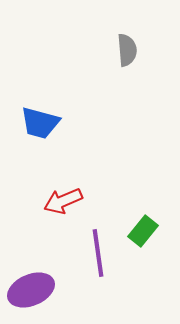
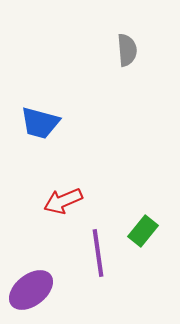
purple ellipse: rotated 15 degrees counterclockwise
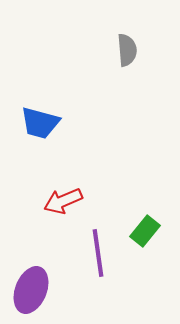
green rectangle: moved 2 px right
purple ellipse: rotated 30 degrees counterclockwise
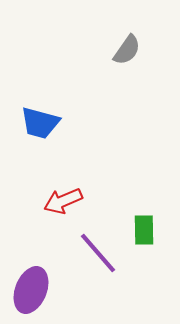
gray semicircle: rotated 40 degrees clockwise
green rectangle: moved 1 px left, 1 px up; rotated 40 degrees counterclockwise
purple line: rotated 33 degrees counterclockwise
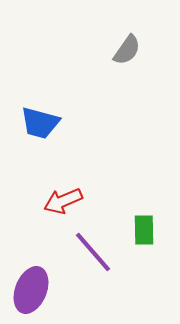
purple line: moved 5 px left, 1 px up
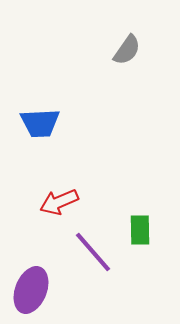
blue trapezoid: rotated 18 degrees counterclockwise
red arrow: moved 4 px left, 1 px down
green rectangle: moved 4 px left
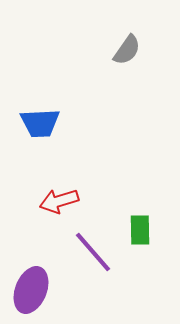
red arrow: moved 1 px up; rotated 6 degrees clockwise
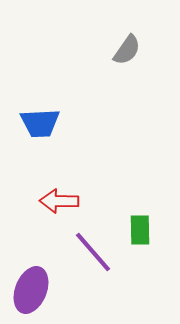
red arrow: rotated 18 degrees clockwise
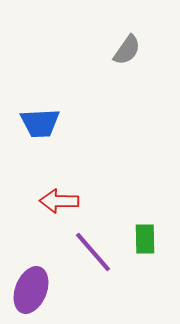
green rectangle: moved 5 px right, 9 px down
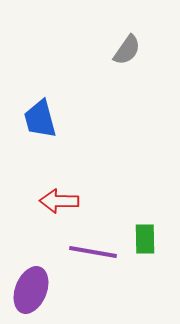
blue trapezoid: moved 4 px up; rotated 78 degrees clockwise
purple line: rotated 39 degrees counterclockwise
